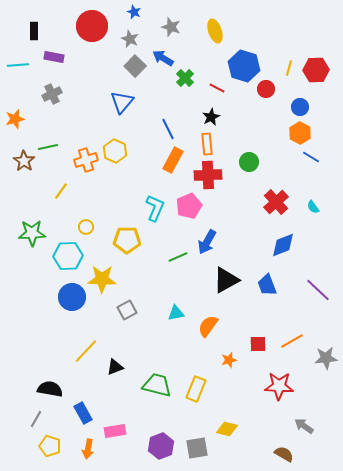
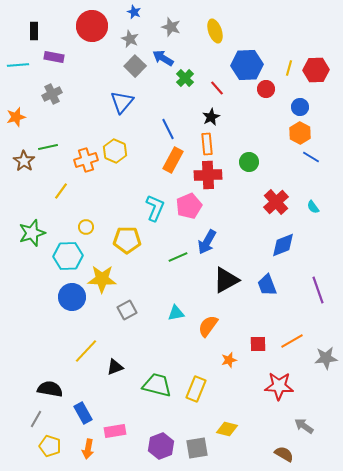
blue hexagon at (244, 66): moved 3 px right, 1 px up; rotated 20 degrees counterclockwise
red line at (217, 88): rotated 21 degrees clockwise
orange star at (15, 119): moved 1 px right, 2 px up
green star at (32, 233): rotated 16 degrees counterclockwise
purple line at (318, 290): rotated 28 degrees clockwise
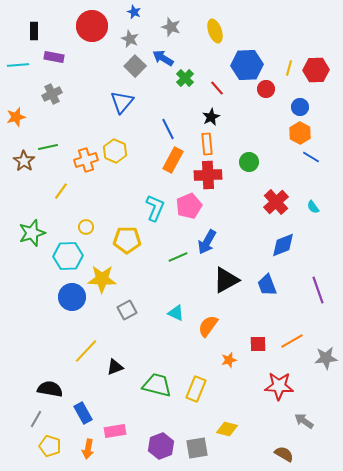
cyan triangle at (176, 313): rotated 36 degrees clockwise
gray arrow at (304, 426): moved 5 px up
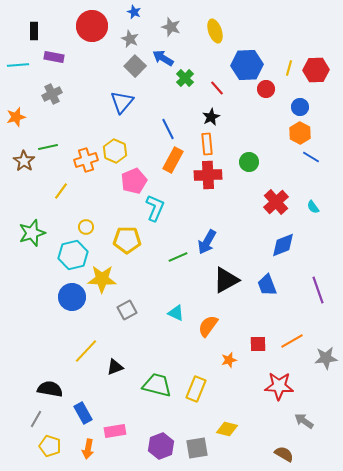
pink pentagon at (189, 206): moved 55 px left, 25 px up
cyan hexagon at (68, 256): moved 5 px right, 1 px up; rotated 12 degrees counterclockwise
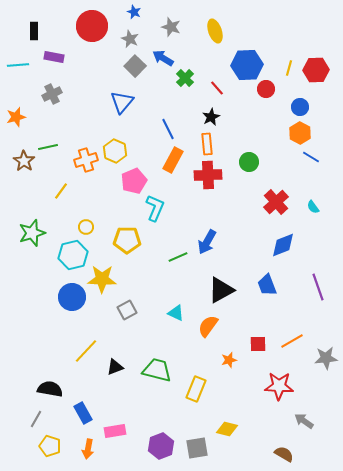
black triangle at (226, 280): moved 5 px left, 10 px down
purple line at (318, 290): moved 3 px up
green trapezoid at (157, 385): moved 15 px up
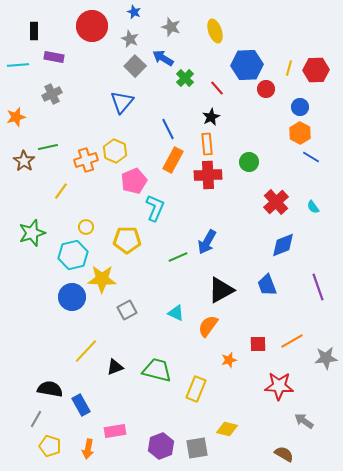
blue rectangle at (83, 413): moved 2 px left, 8 px up
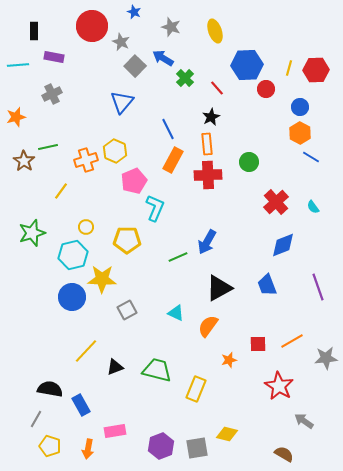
gray star at (130, 39): moved 9 px left, 3 px down
black triangle at (221, 290): moved 2 px left, 2 px up
red star at (279, 386): rotated 28 degrees clockwise
yellow diamond at (227, 429): moved 5 px down
